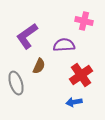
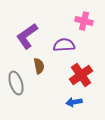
brown semicircle: rotated 35 degrees counterclockwise
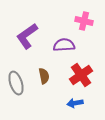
brown semicircle: moved 5 px right, 10 px down
blue arrow: moved 1 px right, 1 px down
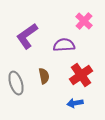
pink cross: rotated 30 degrees clockwise
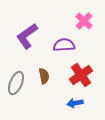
gray ellipse: rotated 40 degrees clockwise
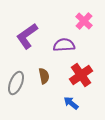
blue arrow: moved 4 px left; rotated 49 degrees clockwise
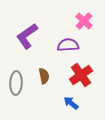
purple semicircle: moved 4 px right
gray ellipse: rotated 20 degrees counterclockwise
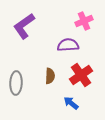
pink cross: rotated 24 degrees clockwise
purple L-shape: moved 3 px left, 10 px up
brown semicircle: moved 6 px right; rotated 14 degrees clockwise
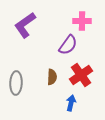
pink cross: moved 2 px left; rotated 24 degrees clockwise
purple L-shape: moved 1 px right, 1 px up
purple semicircle: rotated 130 degrees clockwise
brown semicircle: moved 2 px right, 1 px down
blue arrow: rotated 63 degrees clockwise
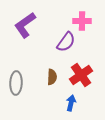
purple semicircle: moved 2 px left, 3 px up
